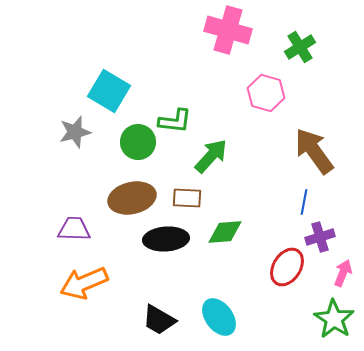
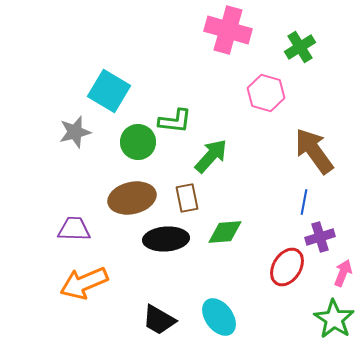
brown rectangle: rotated 76 degrees clockwise
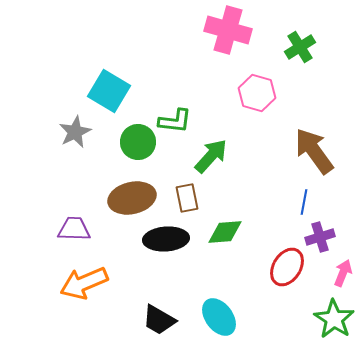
pink hexagon: moved 9 px left
gray star: rotated 12 degrees counterclockwise
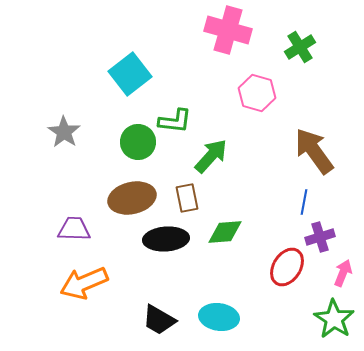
cyan square: moved 21 px right, 17 px up; rotated 21 degrees clockwise
gray star: moved 11 px left; rotated 12 degrees counterclockwise
cyan ellipse: rotated 45 degrees counterclockwise
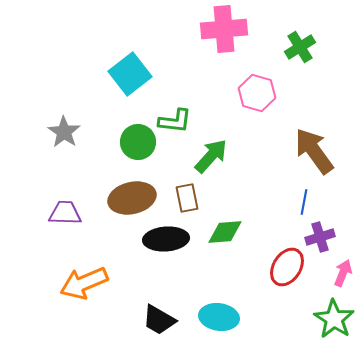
pink cross: moved 4 px left, 1 px up; rotated 21 degrees counterclockwise
purple trapezoid: moved 9 px left, 16 px up
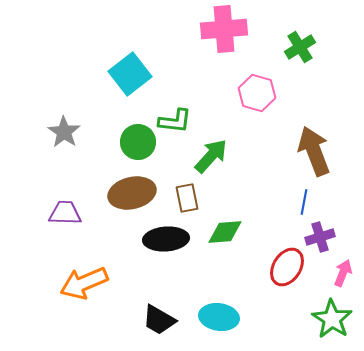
brown arrow: rotated 15 degrees clockwise
brown ellipse: moved 5 px up
green star: moved 2 px left
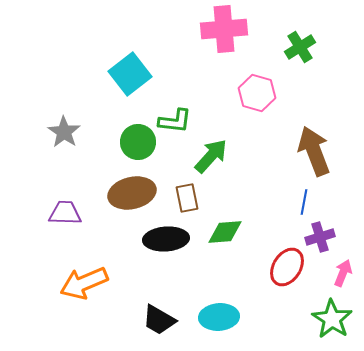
cyan ellipse: rotated 12 degrees counterclockwise
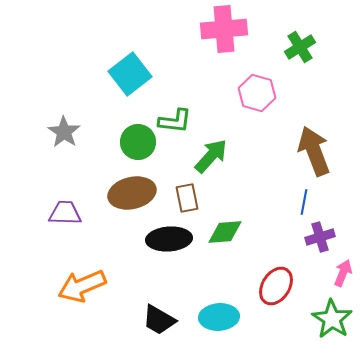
black ellipse: moved 3 px right
red ellipse: moved 11 px left, 19 px down
orange arrow: moved 2 px left, 3 px down
